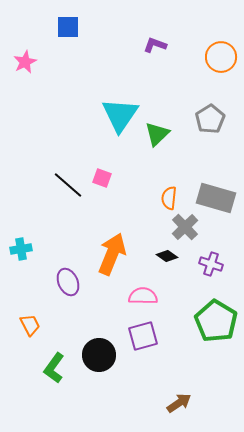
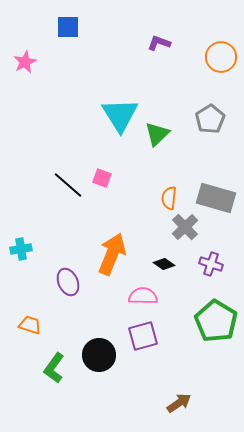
purple L-shape: moved 4 px right, 2 px up
cyan triangle: rotated 6 degrees counterclockwise
black diamond: moved 3 px left, 8 px down
orange trapezoid: rotated 45 degrees counterclockwise
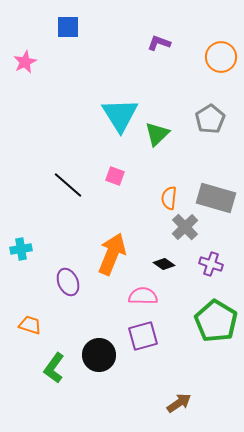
pink square: moved 13 px right, 2 px up
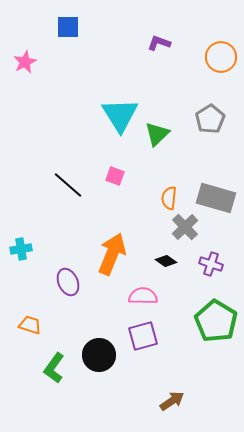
black diamond: moved 2 px right, 3 px up
brown arrow: moved 7 px left, 2 px up
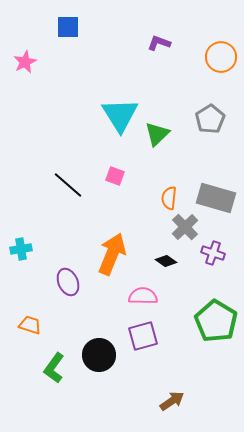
purple cross: moved 2 px right, 11 px up
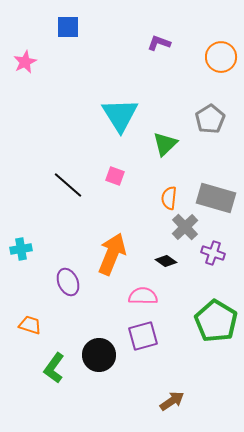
green triangle: moved 8 px right, 10 px down
